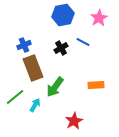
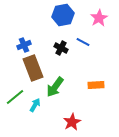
black cross: rotated 32 degrees counterclockwise
red star: moved 2 px left, 1 px down
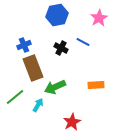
blue hexagon: moved 6 px left
green arrow: rotated 30 degrees clockwise
cyan arrow: moved 3 px right
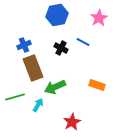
orange rectangle: moved 1 px right; rotated 21 degrees clockwise
green line: rotated 24 degrees clockwise
